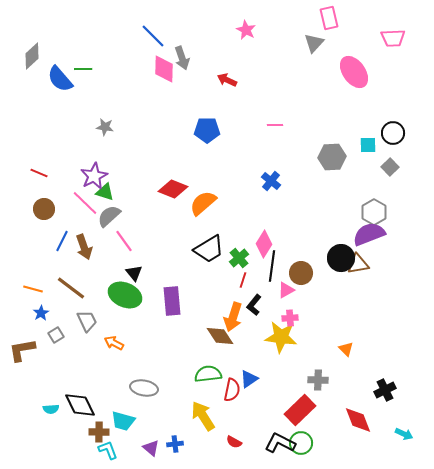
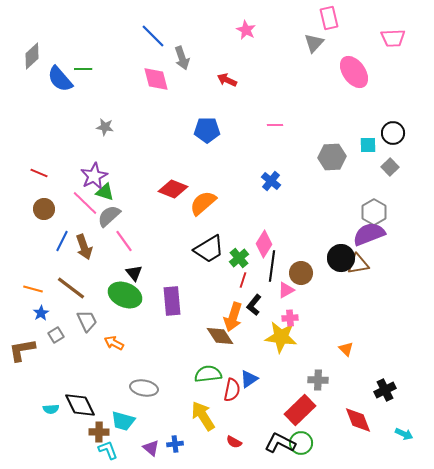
pink diamond at (164, 69): moved 8 px left, 10 px down; rotated 16 degrees counterclockwise
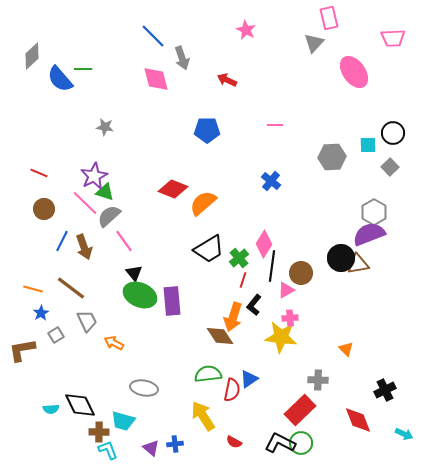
green ellipse at (125, 295): moved 15 px right
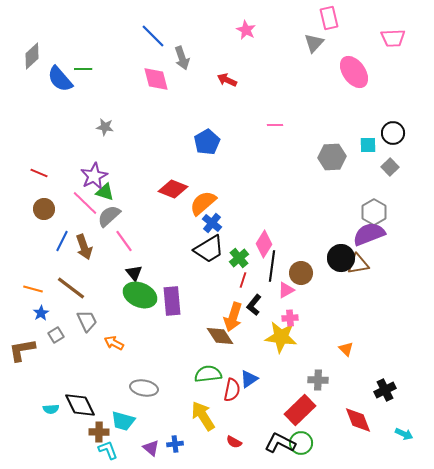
blue pentagon at (207, 130): moved 12 px down; rotated 30 degrees counterclockwise
blue cross at (271, 181): moved 59 px left, 42 px down
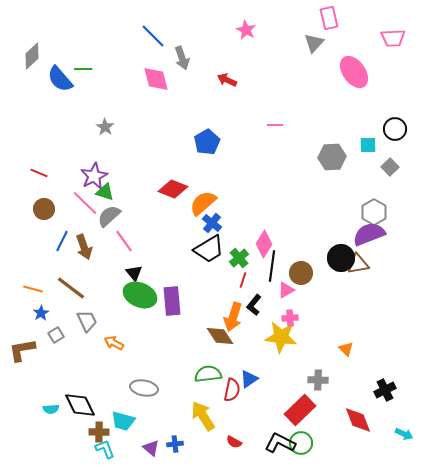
gray star at (105, 127): rotated 24 degrees clockwise
black circle at (393, 133): moved 2 px right, 4 px up
cyan L-shape at (108, 450): moved 3 px left, 1 px up
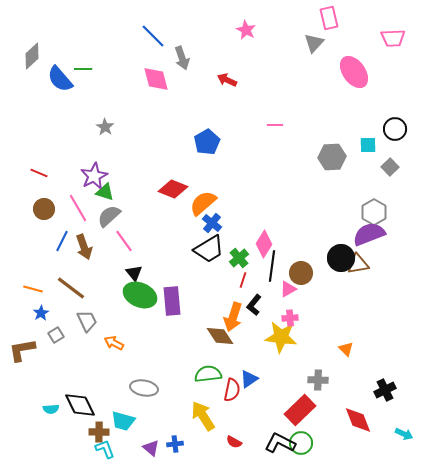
pink line at (85, 203): moved 7 px left, 5 px down; rotated 16 degrees clockwise
pink triangle at (286, 290): moved 2 px right, 1 px up
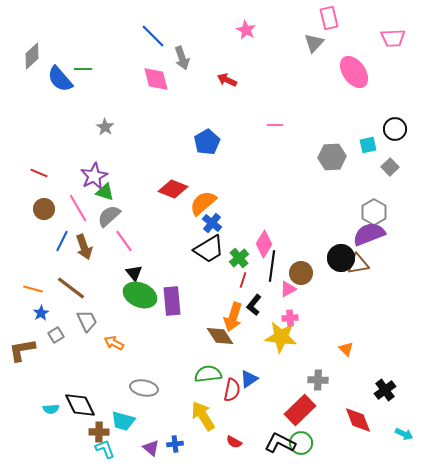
cyan square at (368, 145): rotated 12 degrees counterclockwise
black cross at (385, 390): rotated 10 degrees counterclockwise
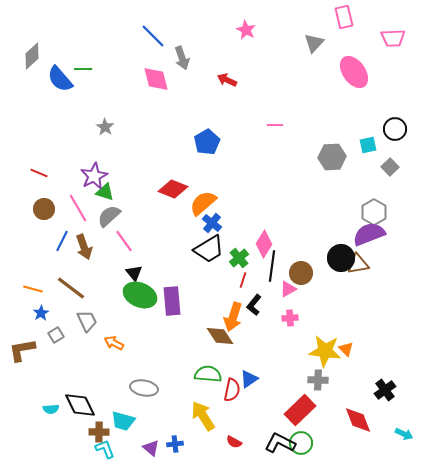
pink rectangle at (329, 18): moved 15 px right, 1 px up
yellow star at (281, 337): moved 44 px right, 14 px down
green semicircle at (208, 374): rotated 12 degrees clockwise
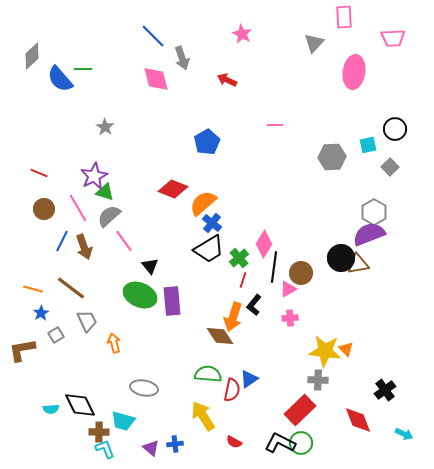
pink rectangle at (344, 17): rotated 10 degrees clockwise
pink star at (246, 30): moved 4 px left, 4 px down
pink ellipse at (354, 72): rotated 44 degrees clockwise
black line at (272, 266): moved 2 px right, 1 px down
black triangle at (134, 273): moved 16 px right, 7 px up
orange arrow at (114, 343): rotated 48 degrees clockwise
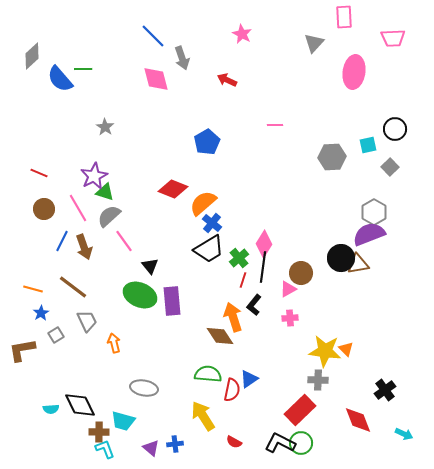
black line at (274, 267): moved 11 px left
brown line at (71, 288): moved 2 px right, 1 px up
orange arrow at (233, 317): rotated 144 degrees clockwise
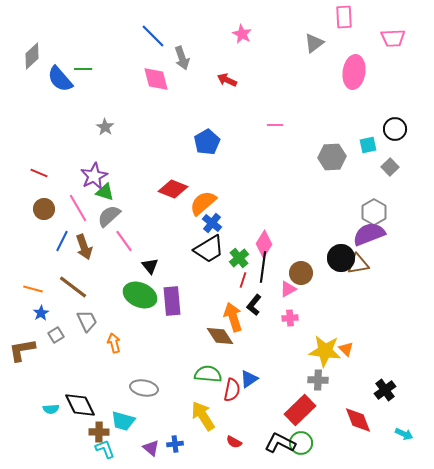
gray triangle at (314, 43): rotated 10 degrees clockwise
